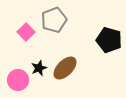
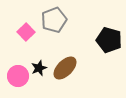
pink circle: moved 4 px up
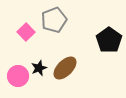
black pentagon: rotated 20 degrees clockwise
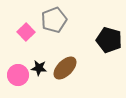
black pentagon: rotated 20 degrees counterclockwise
black star: rotated 28 degrees clockwise
pink circle: moved 1 px up
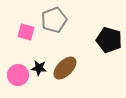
pink square: rotated 30 degrees counterclockwise
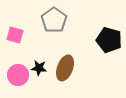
gray pentagon: rotated 15 degrees counterclockwise
pink square: moved 11 px left, 3 px down
brown ellipse: rotated 25 degrees counterclockwise
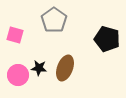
black pentagon: moved 2 px left, 1 px up
